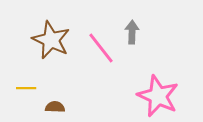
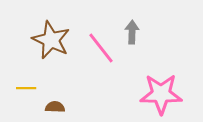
pink star: moved 3 px right, 2 px up; rotated 24 degrees counterclockwise
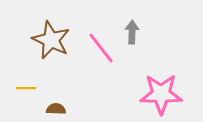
brown semicircle: moved 1 px right, 2 px down
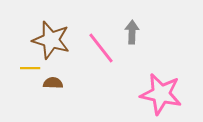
brown star: rotated 9 degrees counterclockwise
yellow line: moved 4 px right, 20 px up
pink star: rotated 12 degrees clockwise
brown semicircle: moved 3 px left, 26 px up
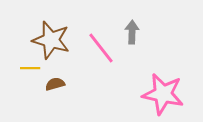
brown semicircle: moved 2 px right, 1 px down; rotated 18 degrees counterclockwise
pink star: moved 2 px right
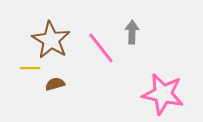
brown star: rotated 15 degrees clockwise
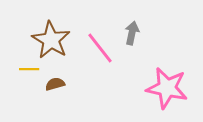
gray arrow: moved 1 px down; rotated 10 degrees clockwise
pink line: moved 1 px left
yellow line: moved 1 px left, 1 px down
pink star: moved 4 px right, 6 px up
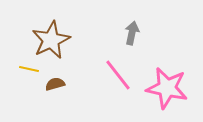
brown star: rotated 15 degrees clockwise
pink line: moved 18 px right, 27 px down
yellow line: rotated 12 degrees clockwise
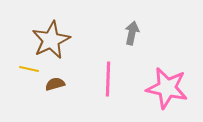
pink line: moved 10 px left, 4 px down; rotated 40 degrees clockwise
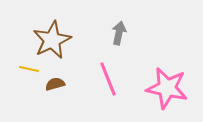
gray arrow: moved 13 px left
brown star: moved 1 px right
pink line: rotated 24 degrees counterclockwise
